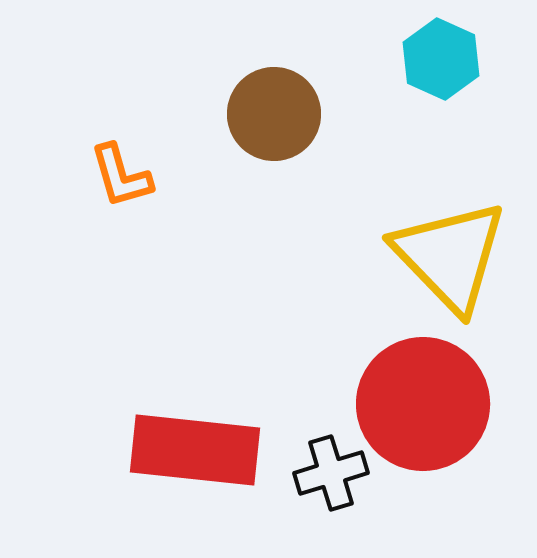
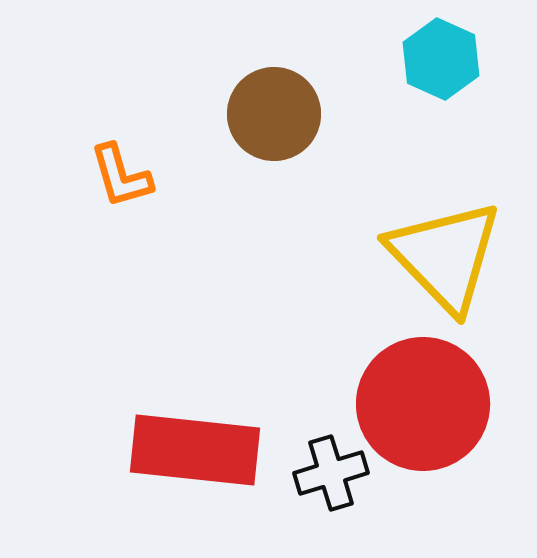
yellow triangle: moved 5 px left
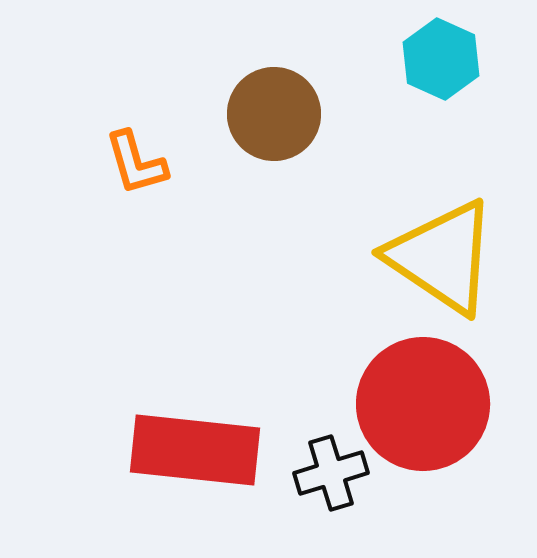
orange L-shape: moved 15 px right, 13 px up
yellow triangle: moved 3 px left, 1 px down; rotated 12 degrees counterclockwise
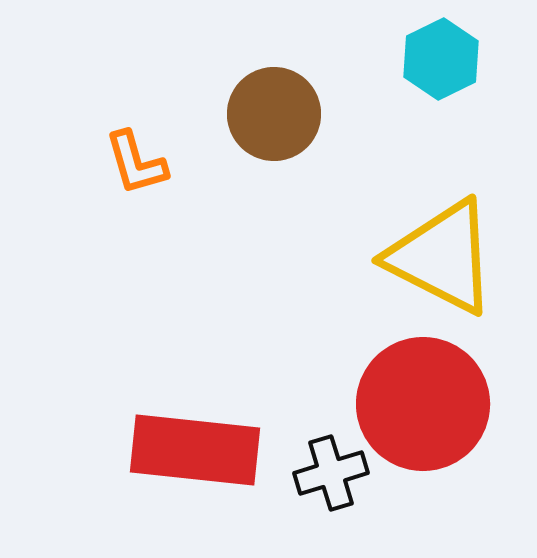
cyan hexagon: rotated 10 degrees clockwise
yellow triangle: rotated 7 degrees counterclockwise
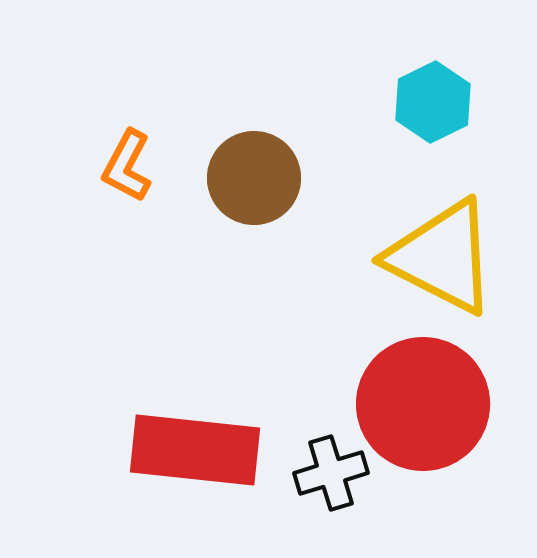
cyan hexagon: moved 8 px left, 43 px down
brown circle: moved 20 px left, 64 px down
orange L-shape: moved 9 px left, 3 px down; rotated 44 degrees clockwise
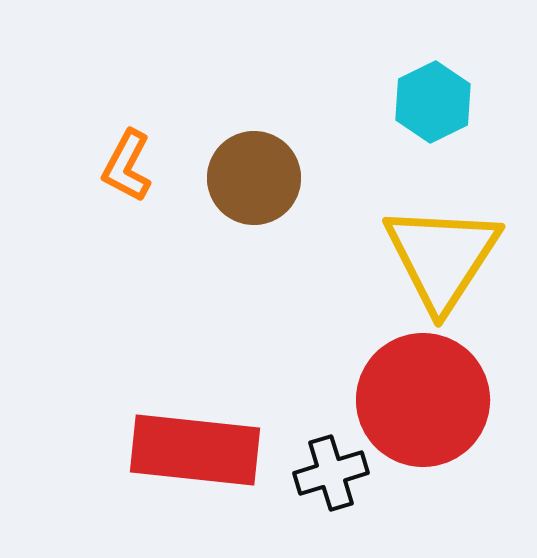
yellow triangle: rotated 36 degrees clockwise
red circle: moved 4 px up
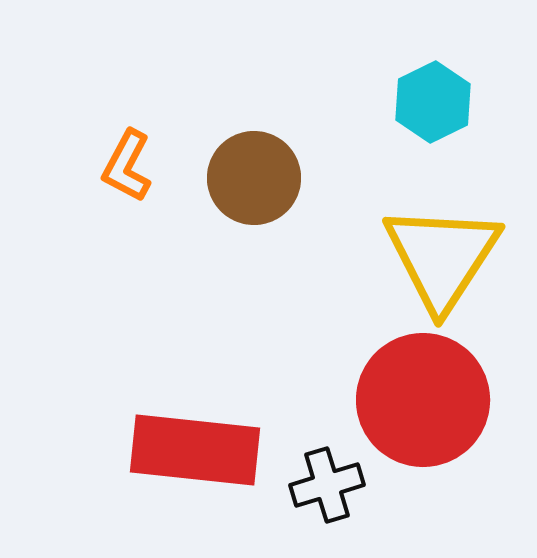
black cross: moved 4 px left, 12 px down
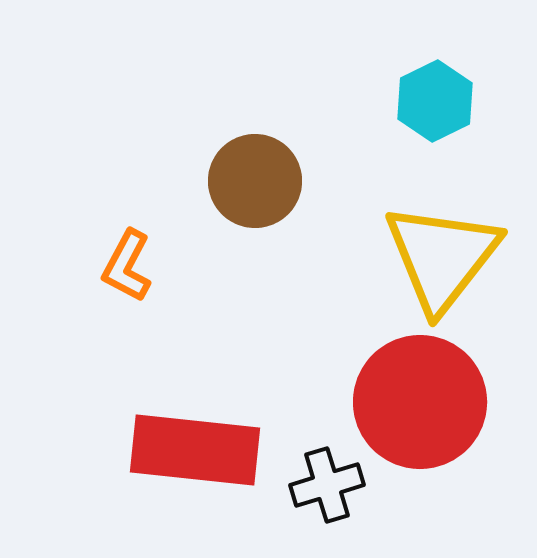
cyan hexagon: moved 2 px right, 1 px up
orange L-shape: moved 100 px down
brown circle: moved 1 px right, 3 px down
yellow triangle: rotated 5 degrees clockwise
red circle: moved 3 px left, 2 px down
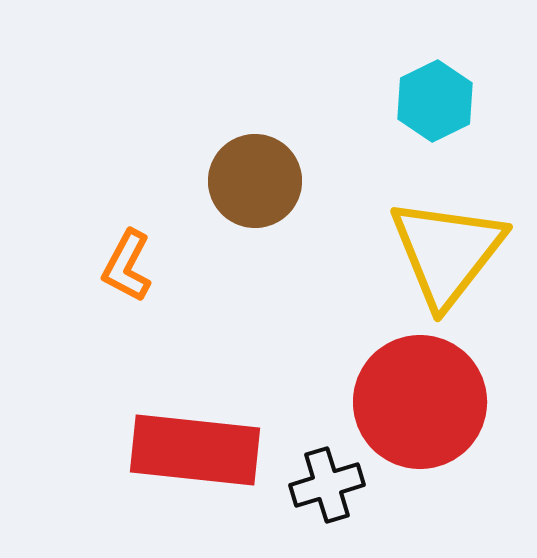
yellow triangle: moved 5 px right, 5 px up
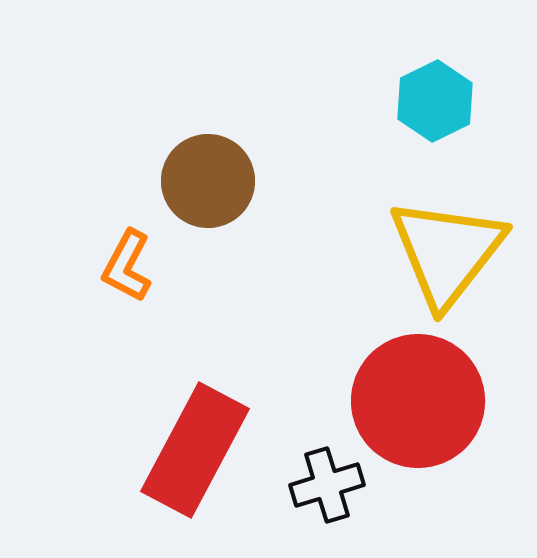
brown circle: moved 47 px left
red circle: moved 2 px left, 1 px up
red rectangle: rotated 68 degrees counterclockwise
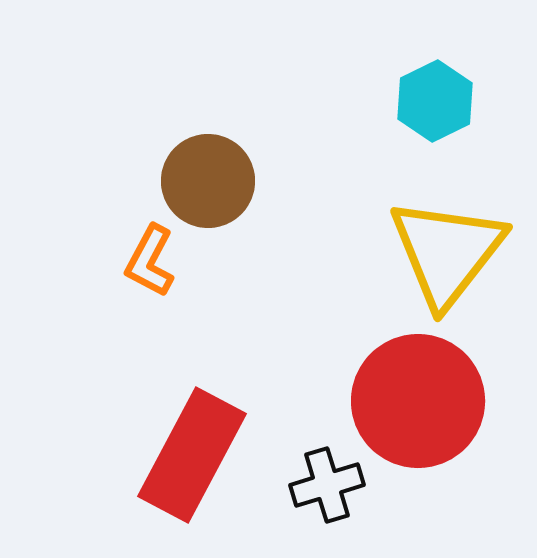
orange L-shape: moved 23 px right, 5 px up
red rectangle: moved 3 px left, 5 px down
